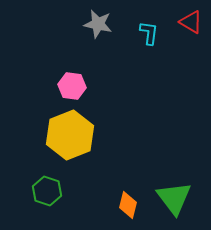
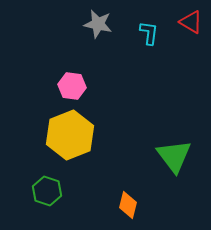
green triangle: moved 42 px up
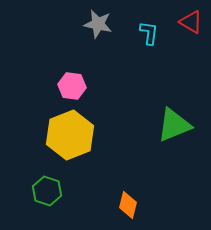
green triangle: moved 31 px up; rotated 45 degrees clockwise
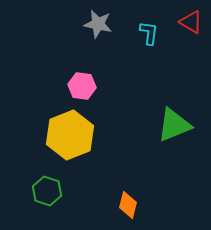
pink hexagon: moved 10 px right
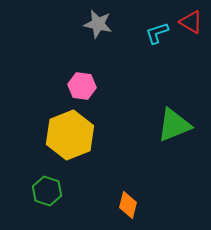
cyan L-shape: moved 8 px right; rotated 115 degrees counterclockwise
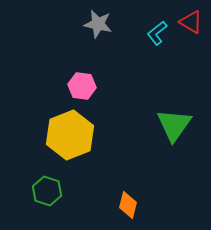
cyan L-shape: rotated 20 degrees counterclockwise
green triangle: rotated 33 degrees counterclockwise
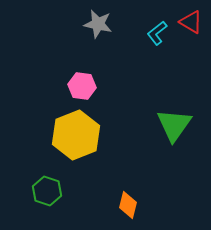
yellow hexagon: moved 6 px right
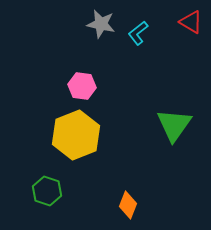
gray star: moved 3 px right
cyan L-shape: moved 19 px left
orange diamond: rotated 8 degrees clockwise
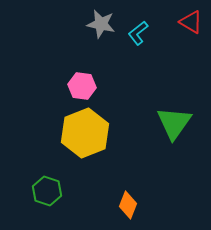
green triangle: moved 2 px up
yellow hexagon: moved 9 px right, 2 px up
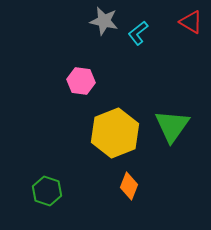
gray star: moved 3 px right, 3 px up
pink hexagon: moved 1 px left, 5 px up
green triangle: moved 2 px left, 3 px down
yellow hexagon: moved 30 px right
orange diamond: moved 1 px right, 19 px up
